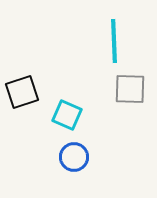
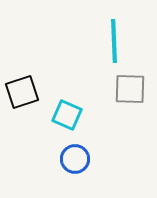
blue circle: moved 1 px right, 2 px down
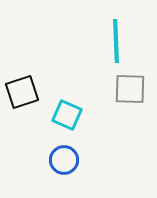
cyan line: moved 2 px right
blue circle: moved 11 px left, 1 px down
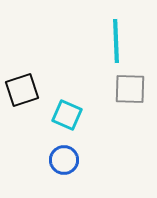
black square: moved 2 px up
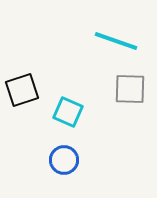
cyan line: rotated 69 degrees counterclockwise
cyan square: moved 1 px right, 3 px up
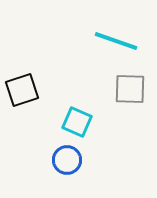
cyan square: moved 9 px right, 10 px down
blue circle: moved 3 px right
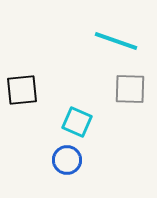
black square: rotated 12 degrees clockwise
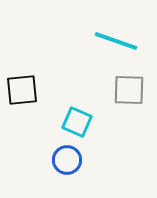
gray square: moved 1 px left, 1 px down
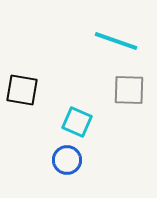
black square: rotated 16 degrees clockwise
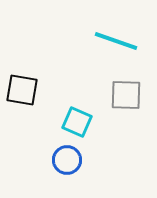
gray square: moved 3 px left, 5 px down
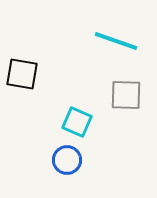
black square: moved 16 px up
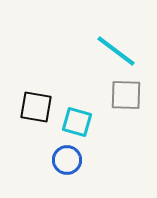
cyan line: moved 10 px down; rotated 18 degrees clockwise
black square: moved 14 px right, 33 px down
cyan square: rotated 8 degrees counterclockwise
